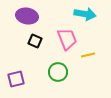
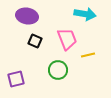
green circle: moved 2 px up
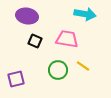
pink trapezoid: rotated 60 degrees counterclockwise
yellow line: moved 5 px left, 11 px down; rotated 48 degrees clockwise
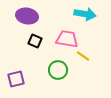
yellow line: moved 10 px up
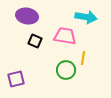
cyan arrow: moved 1 px right, 3 px down
pink trapezoid: moved 2 px left, 3 px up
yellow line: moved 2 px down; rotated 64 degrees clockwise
green circle: moved 8 px right
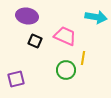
cyan arrow: moved 10 px right
pink trapezoid: rotated 15 degrees clockwise
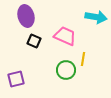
purple ellipse: moved 1 px left; rotated 65 degrees clockwise
black square: moved 1 px left
yellow line: moved 1 px down
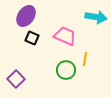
purple ellipse: rotated 50 degrees clockwise
black square: moved 2 px left, 3 px up
yellow line: moved 2 px right
purple square: rotated 30 degrees counterclockwise
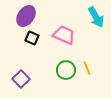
cyan arrow: rotated 50 degrees clockwise
pink trapezoid: moved 1 px left, 1 px up
yellow line: moved 2 px right, 9 px down; rotated 32 degrees counterclockwise
purple square: moved 5 px right
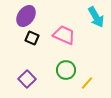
yellow line: moved 15 px down; rotated 64 degrees clockwise
purple square: moved 6 px right
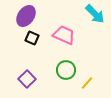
cyan arrow: moved 1 px left, 3 px up; rotated 15 degrees counterclockwise
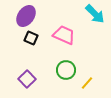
black square: moved 1 px left
